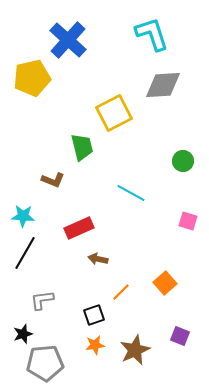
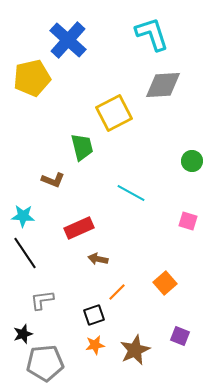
green circle: moved 9 px right
black line: rotated 64 degrees counterclockwise
orange line: moved 4 px left
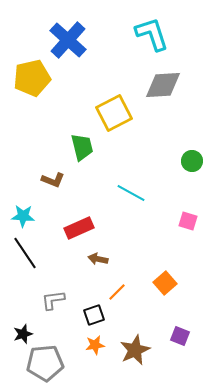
gray L-shape: moved 11 px right
